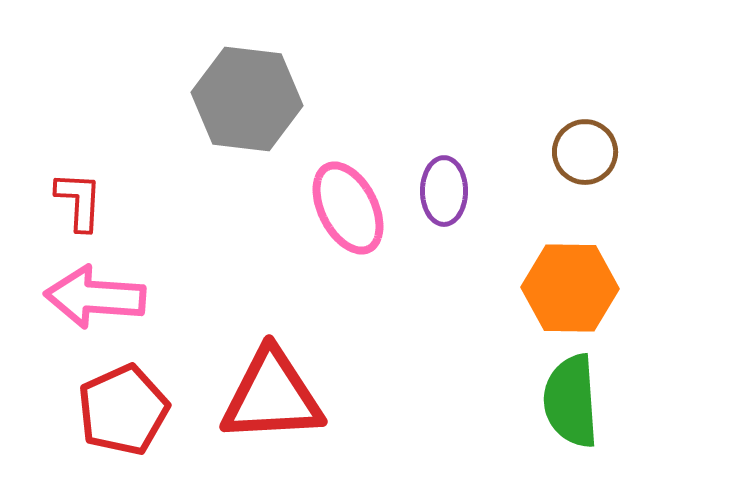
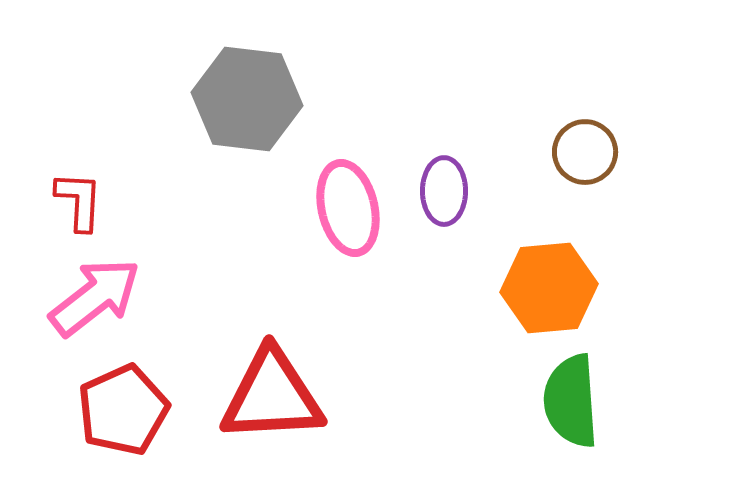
pink ellipse: rotated 14 degrees clockwise
orange hexagon: moved 21 px left; rotated 6 degrees counterclockwise
pink arrow: rotated 138 degrees clockwise
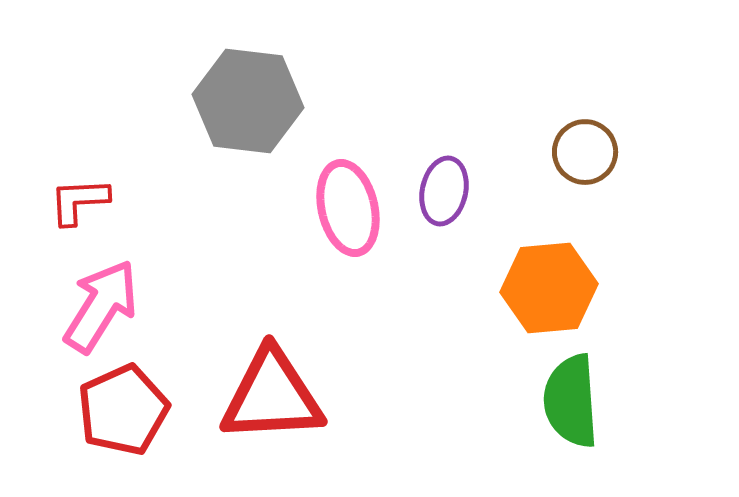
gray hexagon: moved 1 px right, 2 px down
purple ellipse: rotated 12 degrees clockwise
red L-shape: rotated 96 degrees counterclockwise
pink arrow: moved 6 px right, 9 px down; rotated 20 degrees counterclockwise
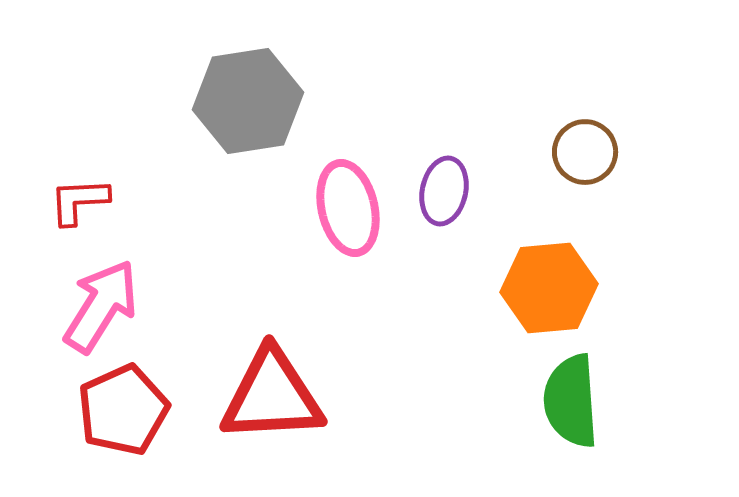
gray hexagon: rotated 16 degrees counterclockwise
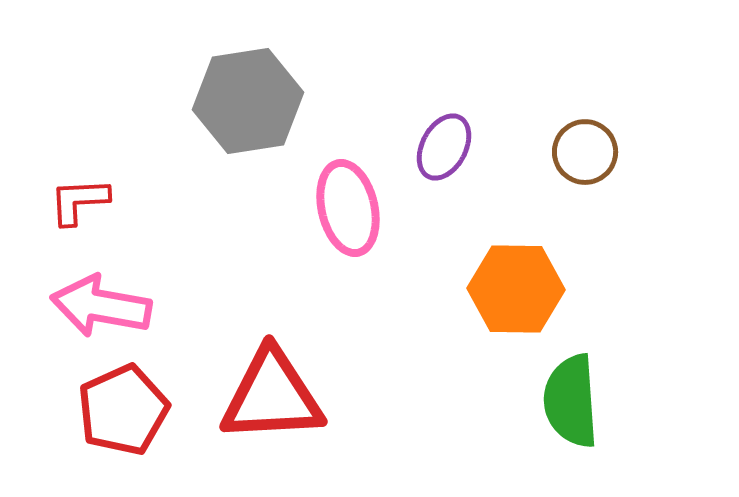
purple ellipse: moved 44 px up; rotated 16 degrees clockwise
orange hexagon: moved 33 px left, 1 px down; rotated 6 degrees clockwise
pink arrow: rotated 112 degrees counterclockwise
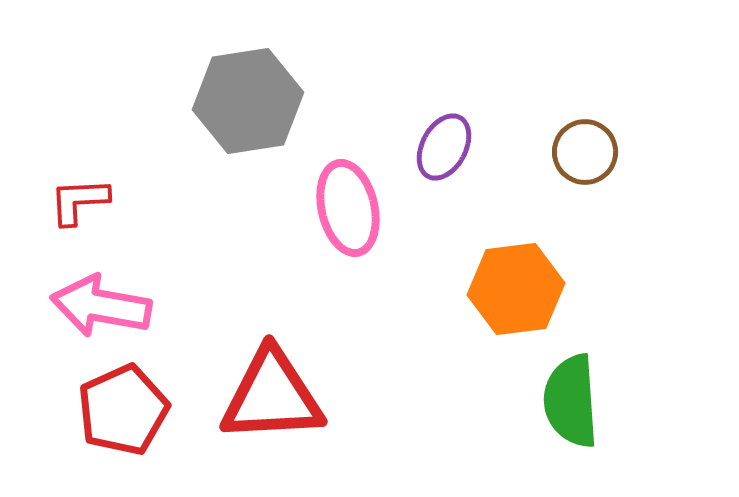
orange hexagon: rotated 8 degrees counterclockwise
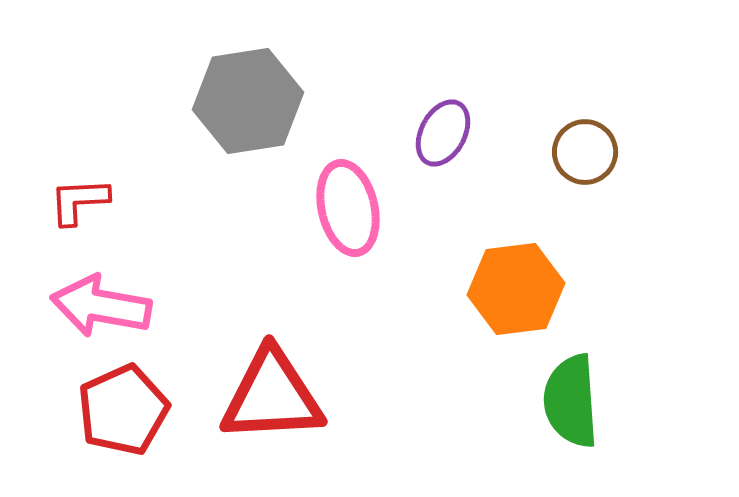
purple ellipse: moved 1 px left, 14 px up
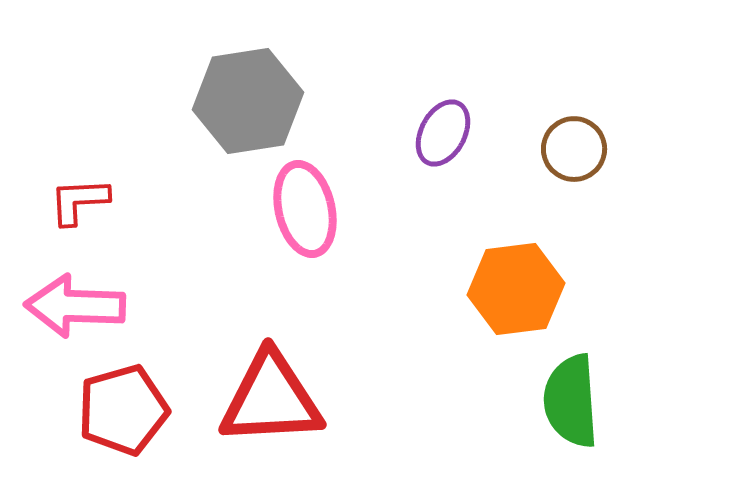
brown circle: moved 11 px left, 3 px up
pink ellipse: moved 43 px left, 1 px down
pink arrow: moved 26 px left; rotated 8 degrees counterclockwise
red triangle: moved 1 px left, 3 px down
red pentagon: rotated 8 degrees clockwise
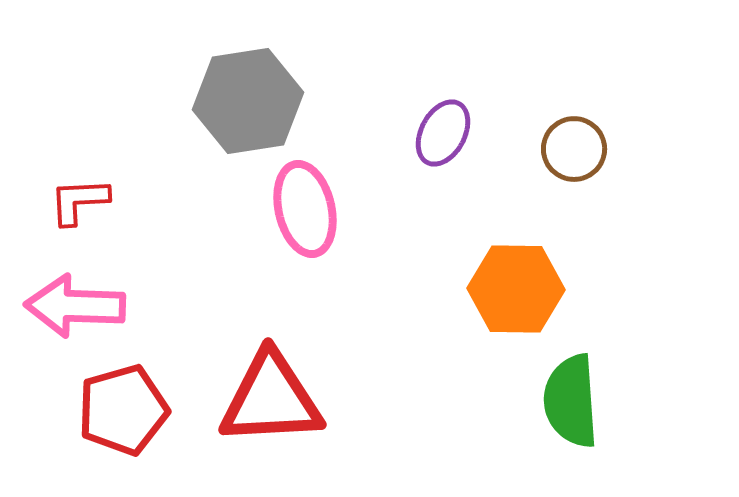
orange hexagon: rotated 8 degrees clockwise
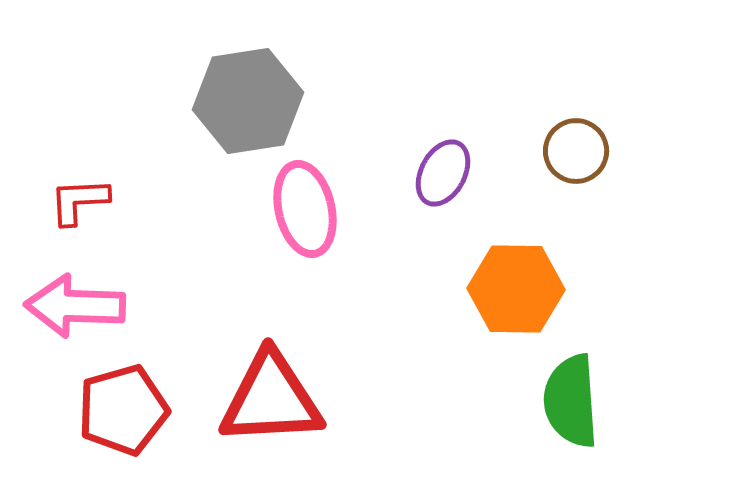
purple ellipse: moved 40 px down
brown circle: moved 2 px right, 2 px down
